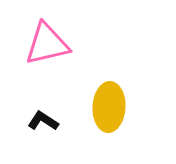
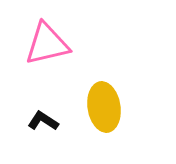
yellow ellipse: moved 5 px left; rotated 12 degrees counterclockwise
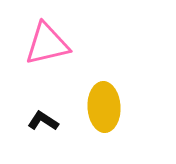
yellow ellipse: rotated 6 degrees clockwise
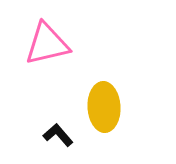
black L-shape: moved 15 px right, 14 px down; rotated 16 degrees clockwise
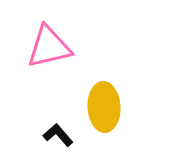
pink triangle: moved 2 px right, 3 px down
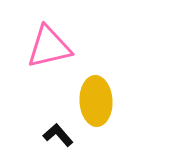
yellow ellipse: moved 8 px left, 6 px up
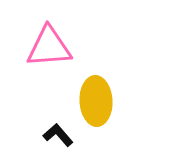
pink triangle: rotated 9 degrees clockwise
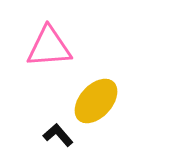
yellow ellipse: rotated 45 degrees clockwise
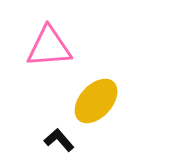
black L-shape: moved 1 px right, 5 px down
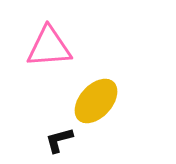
black L-shape: rotated 64 degrees counterclockwise
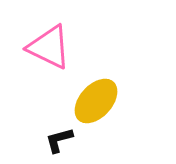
pink triangle: rotated 30 degrees clockwise
